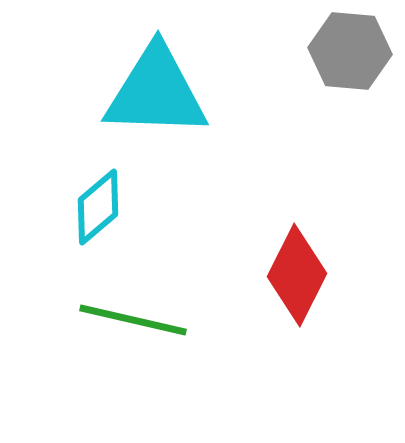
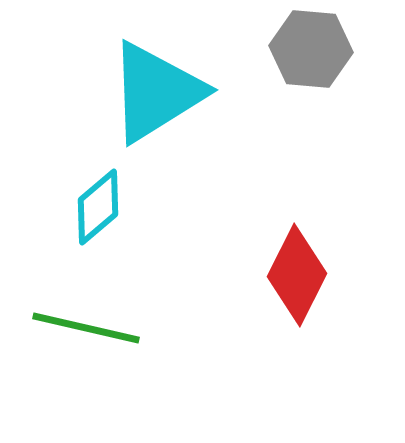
gray hexagon: moved 39 px left, 2 px up
cyan triangle: rotated 34 degrees counterclockwise
green line: moved 47 px left, 8 px down
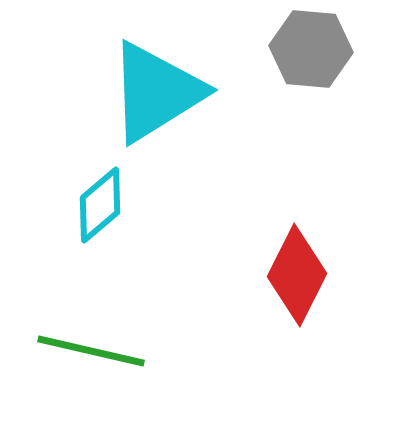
cyan diamond: moved 2 px right, 2 px up
green line: moved 5 px right, 23 px down
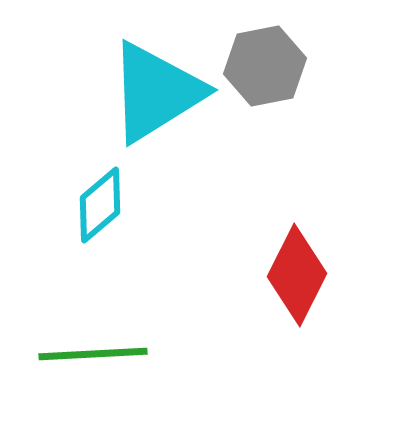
gray hexagon: moved 46 px left, 17 px down; rotated 16 degrees counterclockwise
green line: moved 2 px right, 3 px down; rotated 16 degrees counterclockwise
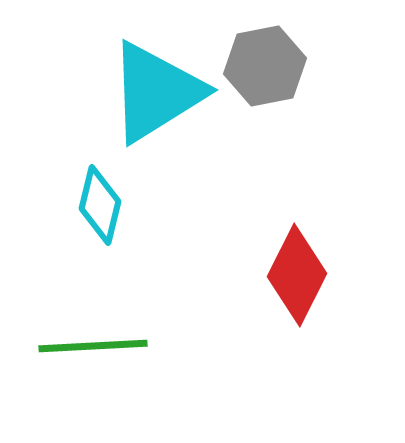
cyan diamond: rotated 36 degrees counterclockwise
green line: moved 8 px up
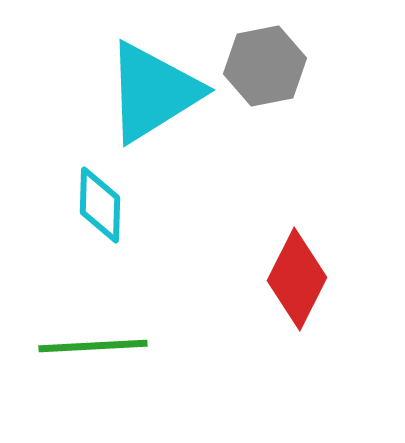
cyan triangle: moved 3 px left
cyan diamond: rotated 12 degrees counterclockwise
red diamond: moved 4 px down
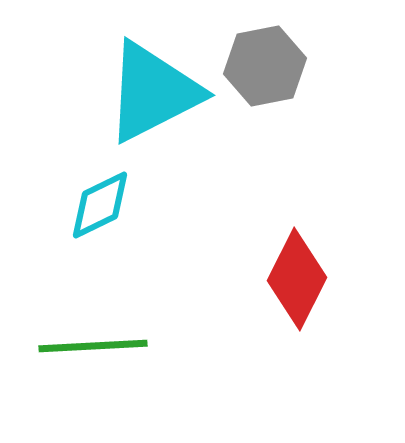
cyan triangle: rotated 5 degrees clockwise
cyan diamond: rotated 62 degrees clockwise
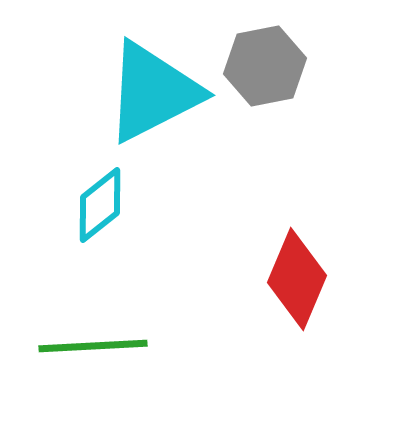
cyan diamond: rotated 12 degrees counterclockwise
red diamond: rotated 4 degrees counterclockwise
